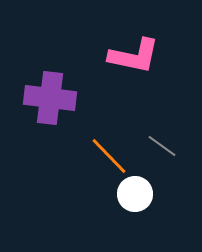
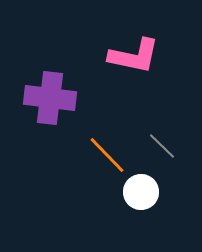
gray line: rotated 8 degrees clockwise
orange line: moved 2 px left, 1 px up
white circle: moved 6 px right, 2 px up
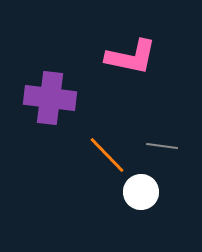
pink L-shape: moved 3 px left, 1 px down
gray line: rotated 36 degrees counterclockwise
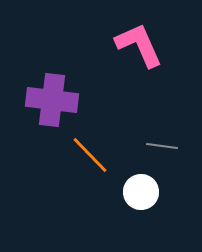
pink L-shape: moved 8 px right, 12 px up; rotated 126 degrees counterclockwise
purple cross: moved 2 px right, 2 px down
orange line: moved 17 px left
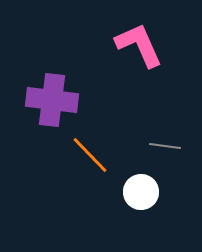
gray line: moved 3 px right
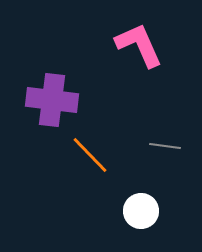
white circle: moved 19 px down
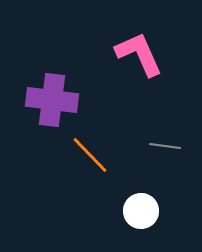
pink L-shape: moved 9 px down
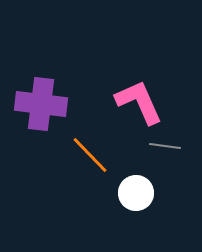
pink L-shape: moved 48 px down
purple cross: moved 11 px left, 4 px down
white circle: moved 5 px left, 18 px up
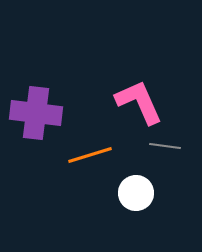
purple cross: moved 5 px left, 9 px down
orange line: rotated 63 degrees counterclockwise
